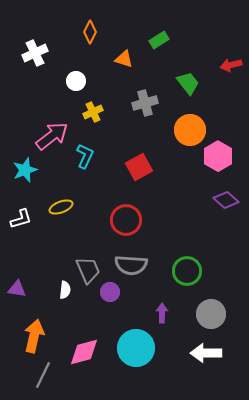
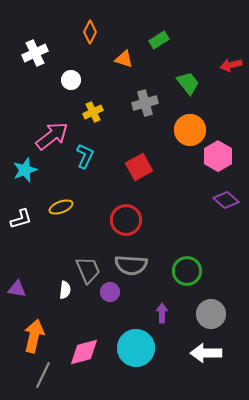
white circle: moved 5 px left, 1 px up
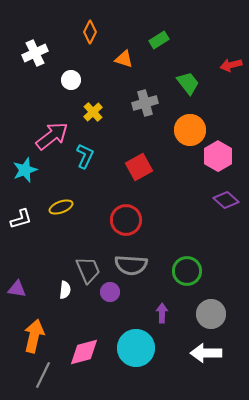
yellow cross: rotated 18 degrees counterclockwise
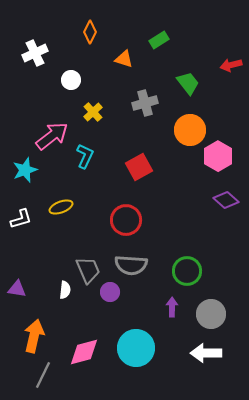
purple arrow: moved 10 px right, 6 px up
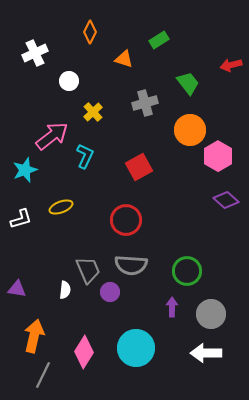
white circle: moved 2 px left, 1 px down
pink diamond: rotated 44 degrees counterclockwise
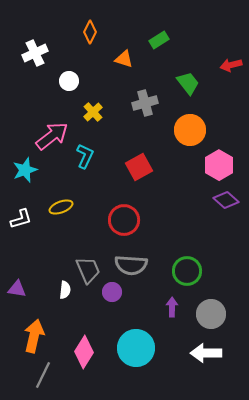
pink hexagon: moved 1 px right, 9 px down
red circle: moved 2 px left
purple circle: moved 2 px right
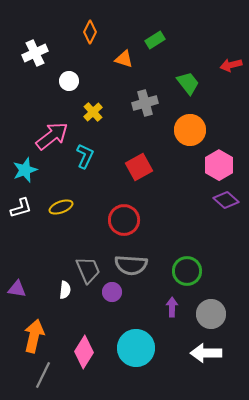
green rectangle: moved 4 px left
white L-shape: moved 11 px up
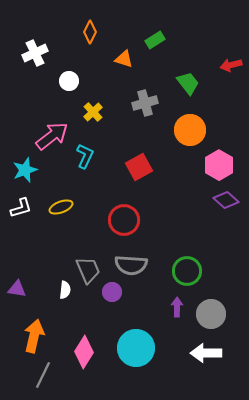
purple arrow: moved 5 px right
